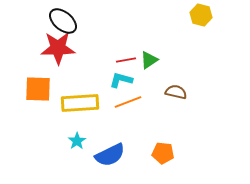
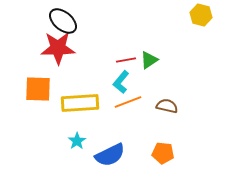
cyan L-shape: moved 2 px down; rotated 65 degrees counterclockwise
brown semicircle: moved 9 px left, 14 px down
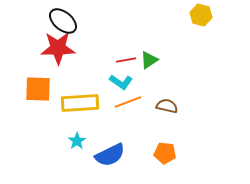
cyan L-shape: rotated 95 degrees counterclockwise
orange pentagon: moved 2 px right
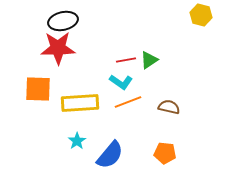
black ellipse: rotated 52 degrees counterclockwise
brown semicircle: moved 2 px right, 1 px down
blue semicircle: rotated 24 degrees counterclockwise
